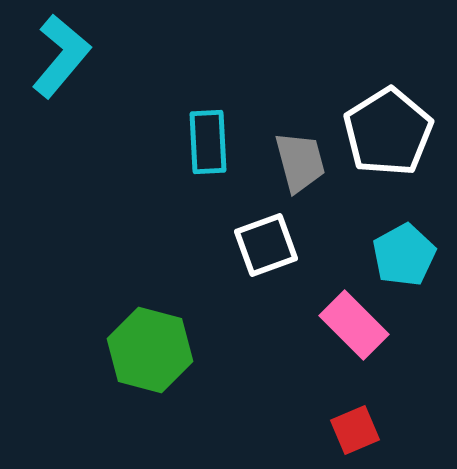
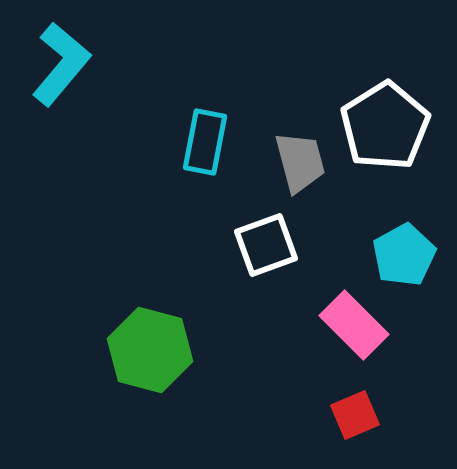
cyan L-shape: moved 8 px down
white pentagon: moved 3 px left, 6 px up
cyan rectangle: moved 3 px left; rotated 14 degrees clockwise
red square: moved 15 px up
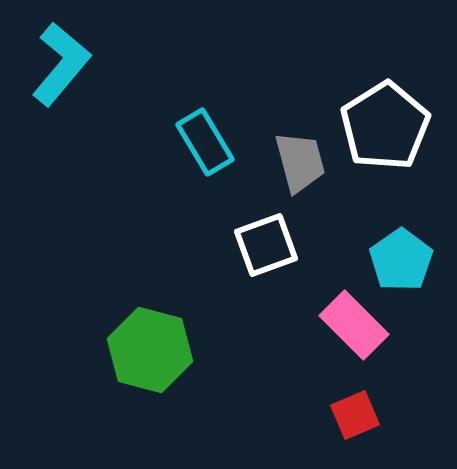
cyan rectangle: rotated 42 degrees counterclockwise
cyan pentagon: moved 3 px left, 5 px down; rotated 6 degrees counterclockwise
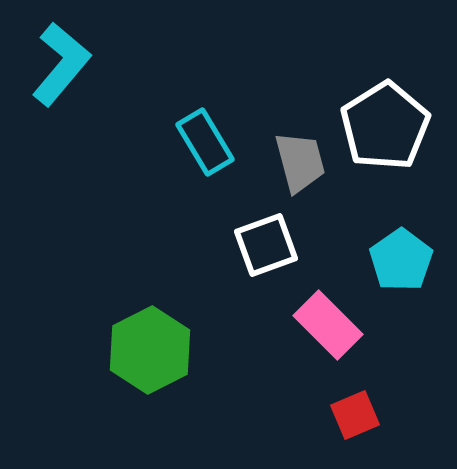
pink rectangle: moved 26 px left
green hexagon: rotated 18 degrees clockwise
